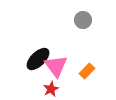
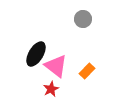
gray circle: moved 1 px up
black ellipse: moved 2 px left, 5 px up; rotated 15 degrees counterclockwise
pink triangle: rotated 15 degrees counterclockwise
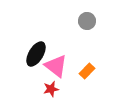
gray circle: moved 4 px right, 2 px down
red star: rotated 14 degrees clockwise
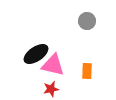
black ellipse: rotated 25 degrees clockwise
pink triangle: moved 3 px left, 1 px up; rotated 25 degrees counterclockwise
orange rectangle: rotated 42 degrees counterclockwise
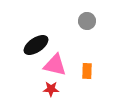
black ellipse: moved 9 px up
pink triangle: moved 2 px right
red star: rotated 14 degrees clockwise
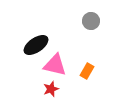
gray circle: moved 4 px right
orange rectangle: rotated 28 degrees clockwise
red star: rotated 21 degrees counterclockwise
